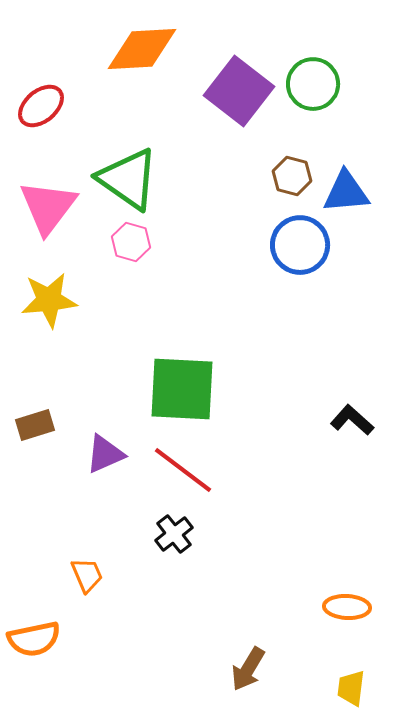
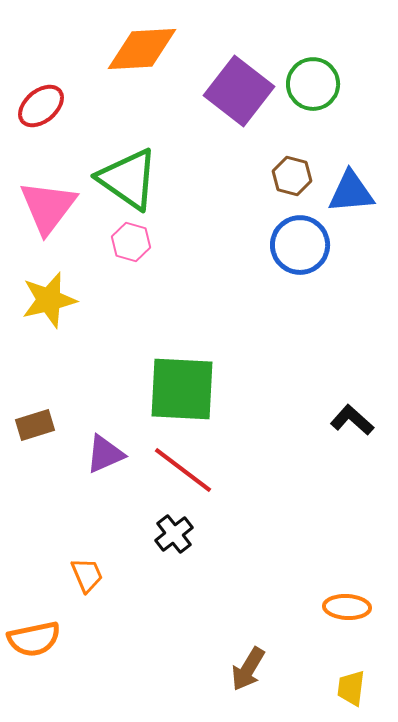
blue triangle: moved 5 px right
yellow star: rotated 8 degrees counterclockwise
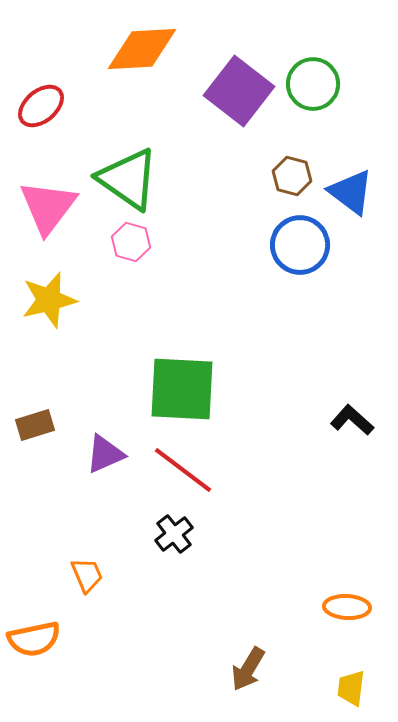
blue triangle: rotated 42 degrees clockwise
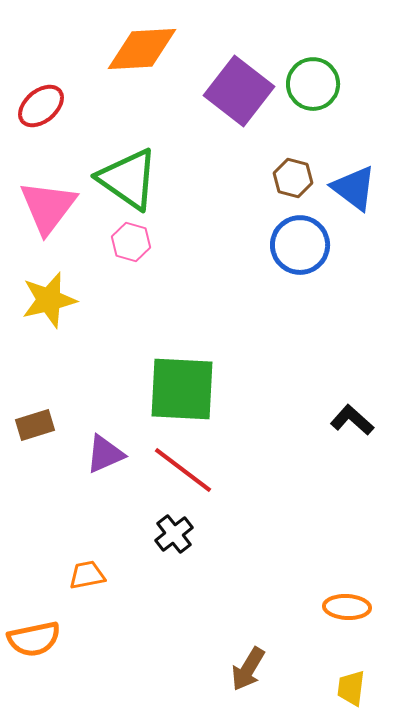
brown hexagon: moved 1 px right, 2 px down
blue triangle: moved 3 px right, 4 px up
orange trapezoid: rotated 78 degrees counterclockwise
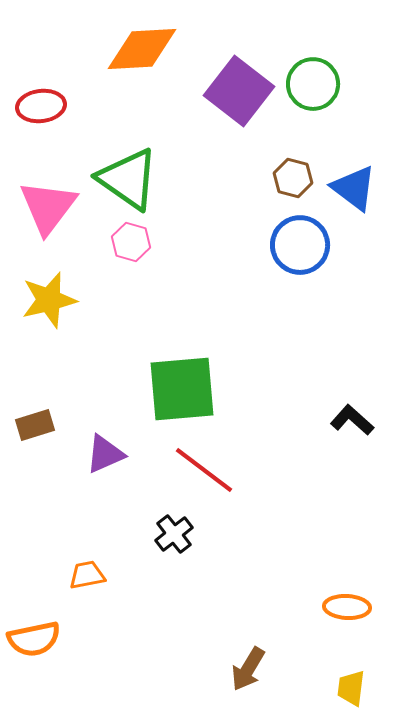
red ellipse: rotated 33 degrees clockwise
green square: rotated 8 degrees counterclockwise
red line: moved 21 px right
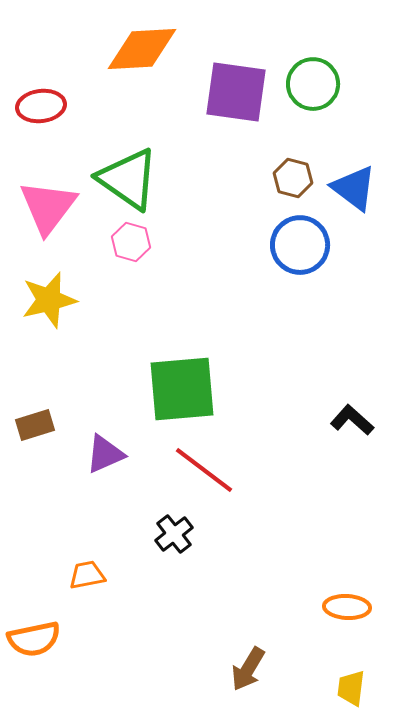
purple square: moved 3 px left, 1 px down; rotated 30 degrees counterclockwise
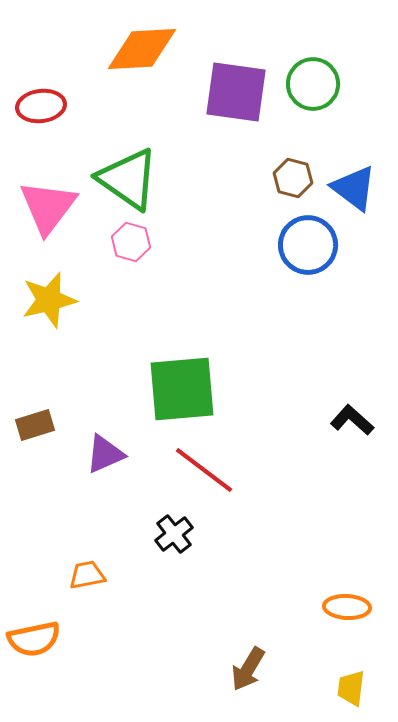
blue circle: moved 8 px right
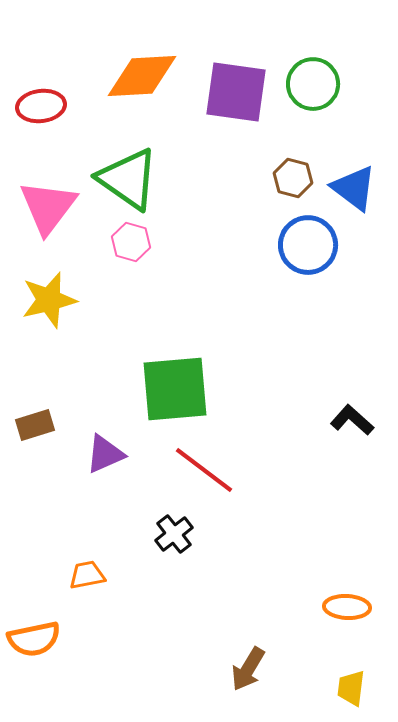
orange diamond: moved 27 px down
green square: moved 7 px left
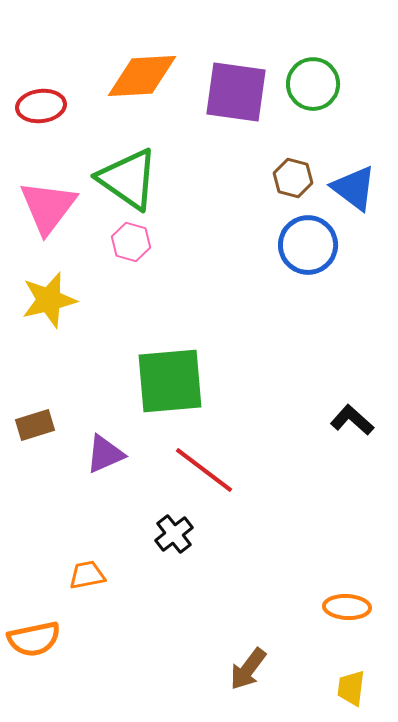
green square: moved 5 px left, 8 px up
brown arrow: rotated 6 degrees clockwise
